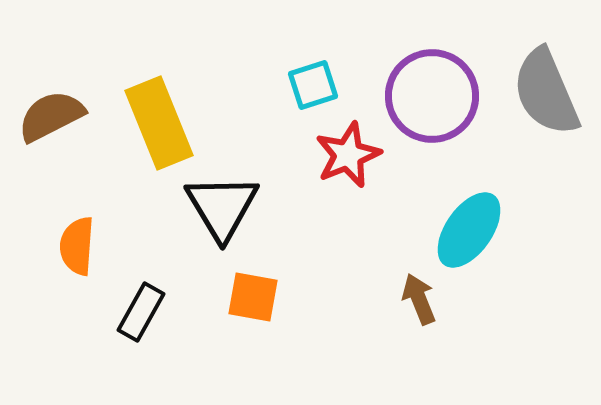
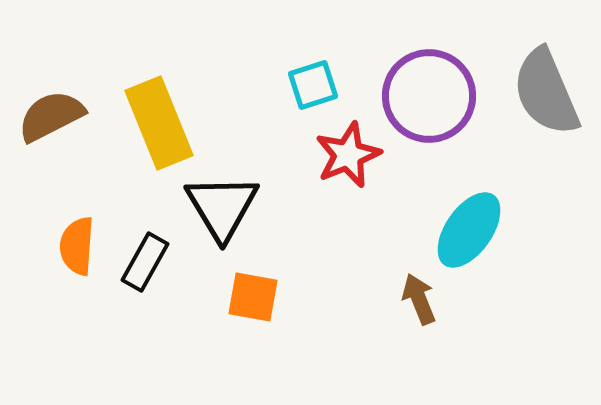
purple circle: moved 3 px left
black rectangle: moved 4 px right, 50 px up
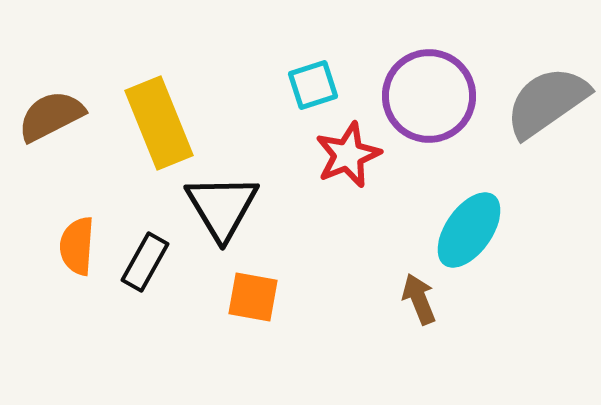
gray semicircle: moved 1 px right, 10 px down; rotated 78 degrees clockwise
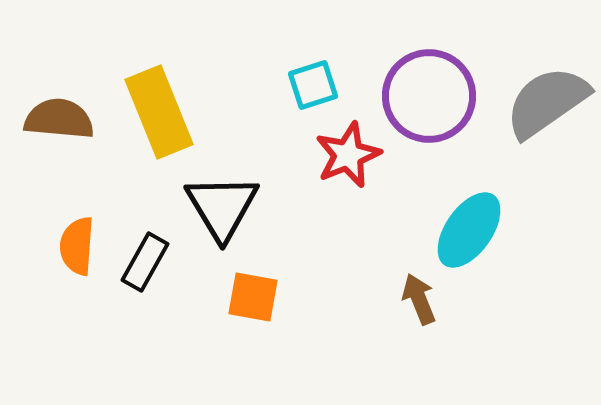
brown semicircle: moved 8 px right, 3 px down; rotated 32 degrees clockwise
yellow rectangle: moved 11 px up
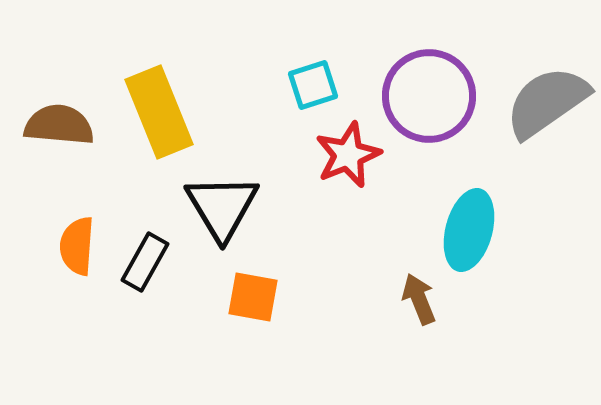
brown semicircle: moved 6 px down
cyan ellipse: rotated 20 degrees counterclockwise
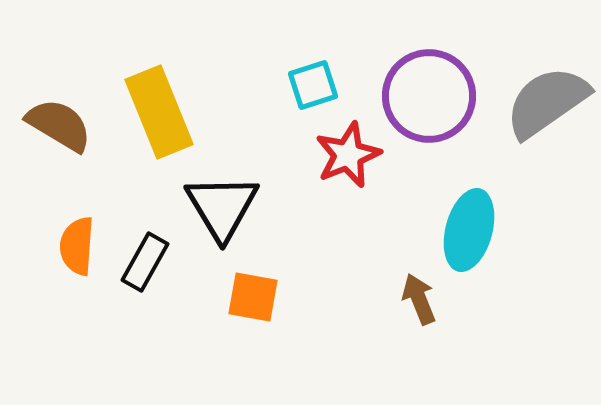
brown semicircle: rotated 26 degrees clockwise
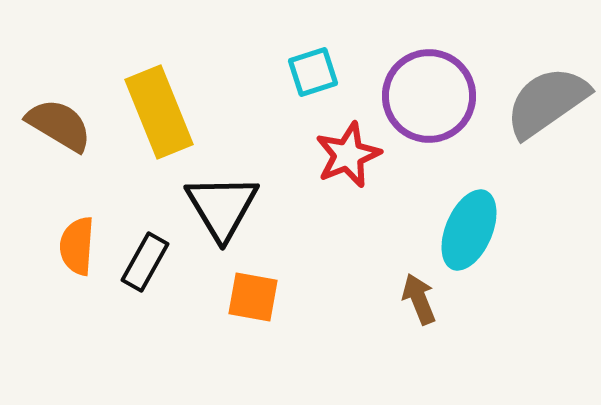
cyan square: moved 13 px up
cyan ellipse: rotated 8 degrees clockwise
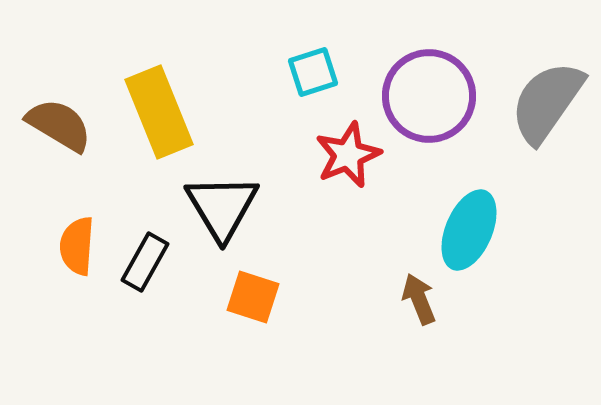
gray semicircle: rotated 20 degrees counterclockwise
orange square: rotated 8 degrees clockwise
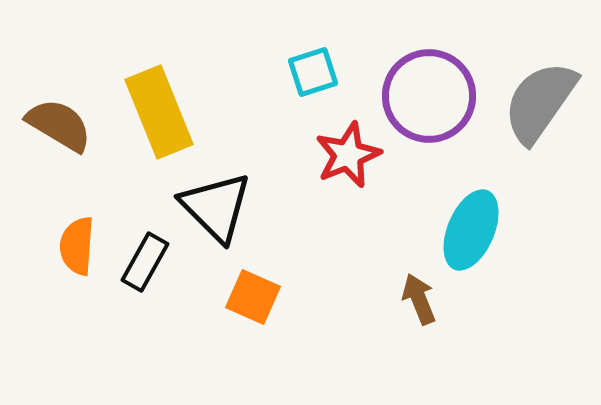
gray semicircle: moved 7 px left
black triangle: moved 6 px left; rotated 14 degrees counterclockwise
cyan ellipse: moved 2 px right
orange square: rotated 6 degrees clockwise
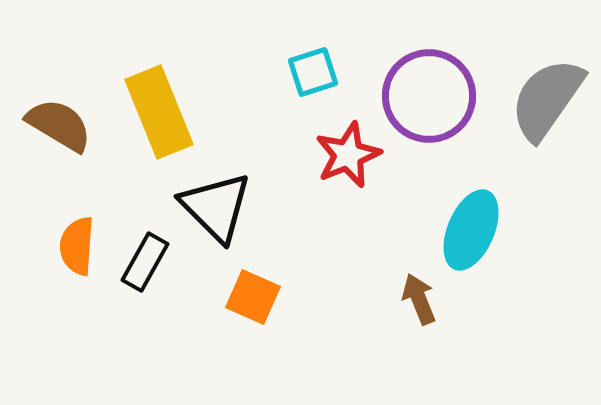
gray semicircle: moved 7 px right, 3 px up
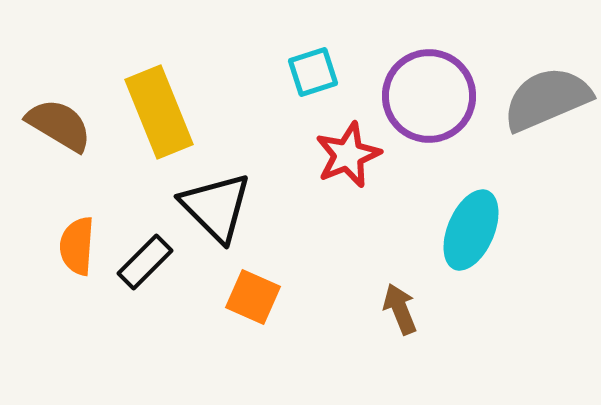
gray semicircle: rotated 32 degrees clockwise
black rectangle: rotated 16 degrees clockwise
brown arrow: moved 19 px left, 10 px down
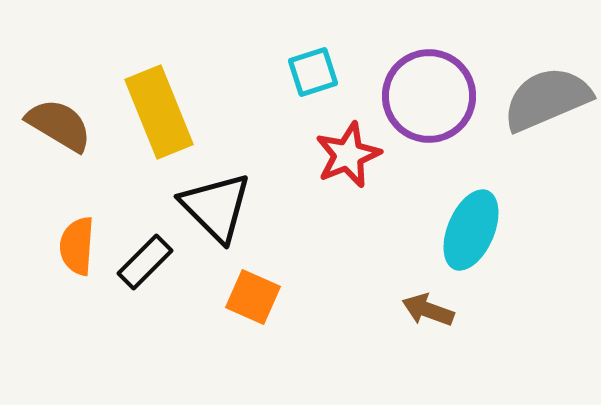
brown arrow: moved 28 px right, 1 px down; rotated 48 degrees counterclockwise
